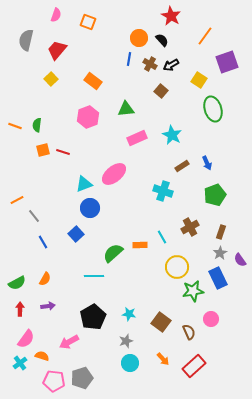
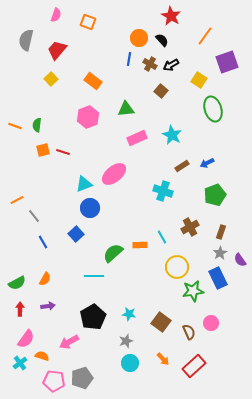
blue arrow at (207, 163): rotated 88 degrees clockwise
pink circle at (211, 319): moved 4 px down
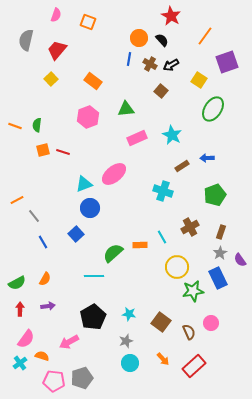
green ellipse at (213, 109): rotated 50 degrees clockwise
blue arrow at (207, 163): moved 5 px up; rotated 24 degrees clockwise
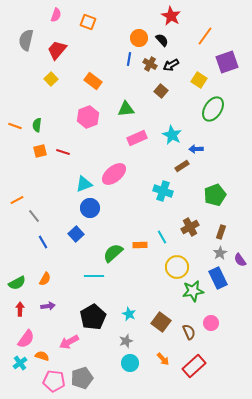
orange square at (43, 150): moved 3 px left, 1 px down
blue arrow at (207, 158): moved 11 px left, 9 px up
cyan star at (129, 314): rotated 16 degrees clockwise
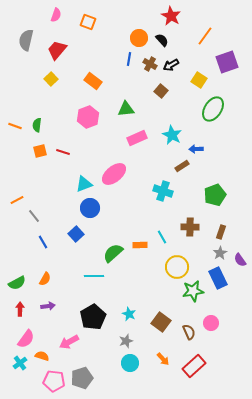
brown cross at (190, 227): rotated 30 degrees clockwise
